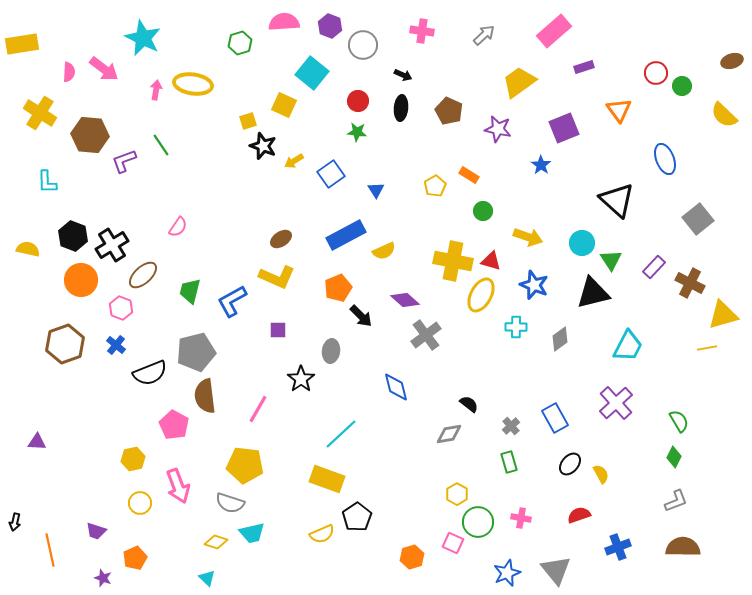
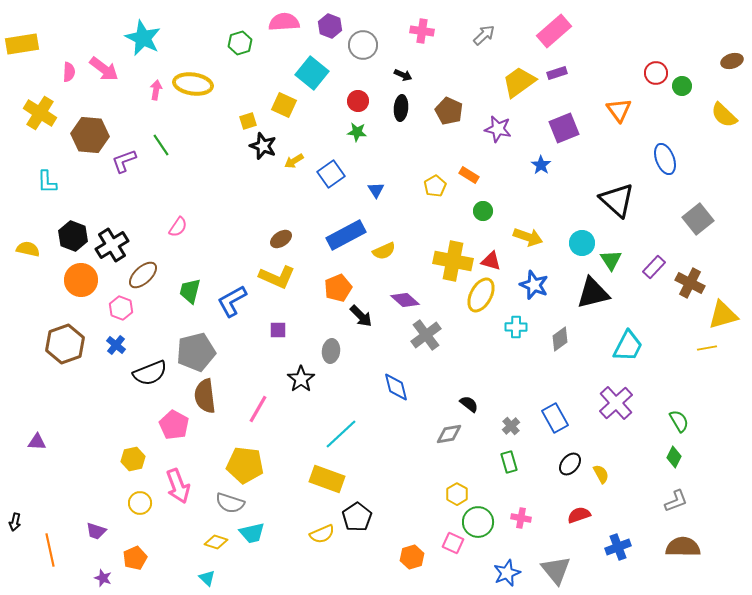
purple rectangle at (584, 67): moved 27 px left, 6 px down
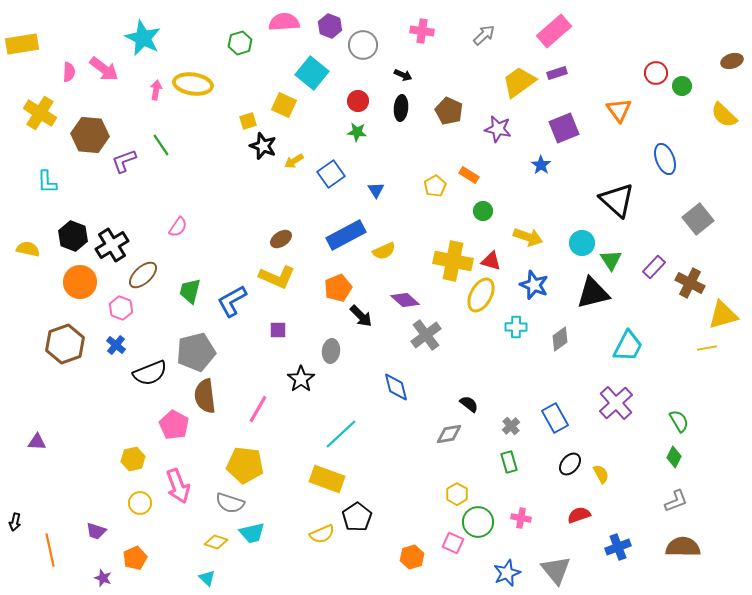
orange circle at (81, 280): moved 1 px left, 2 px down
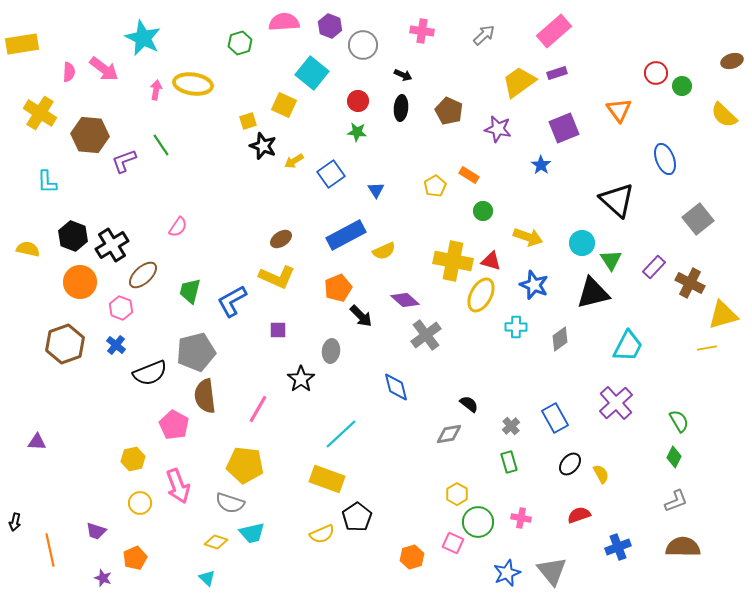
gray triangle at (556, 570): moved 4 px left, 1 px down
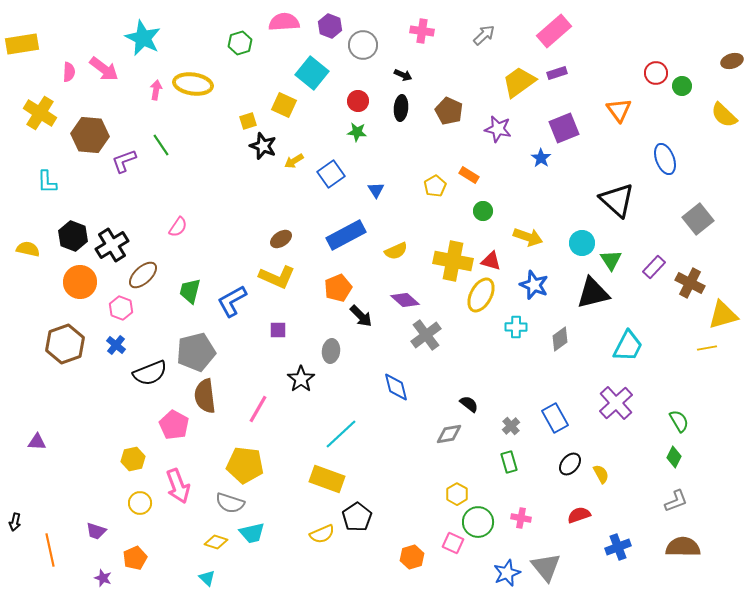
blue star at (541, 165): moved 7 px up
yellow semicircle at (384, 251): moved 12 px right
gray triangle at (552, 571): moved 6 px left, 4 px up
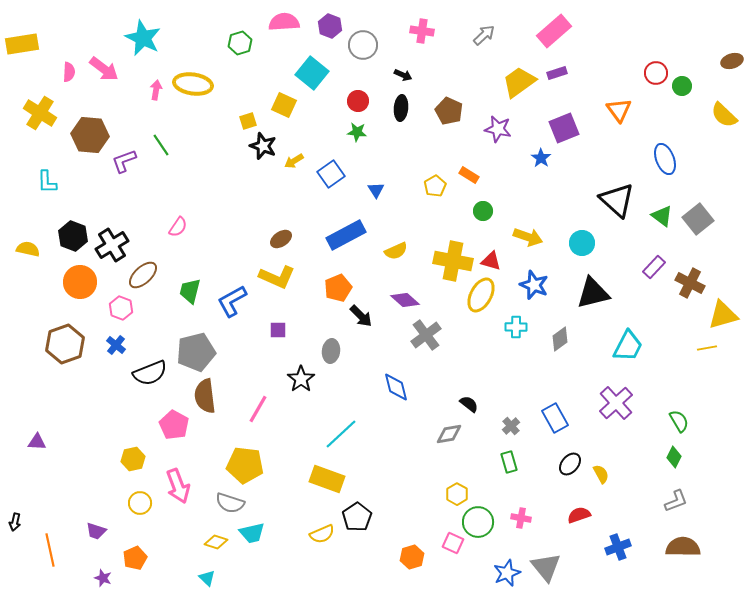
green triangle at (611, 260): moved 51 px right, 44 px up; rotated 20 degrees counterclockwise
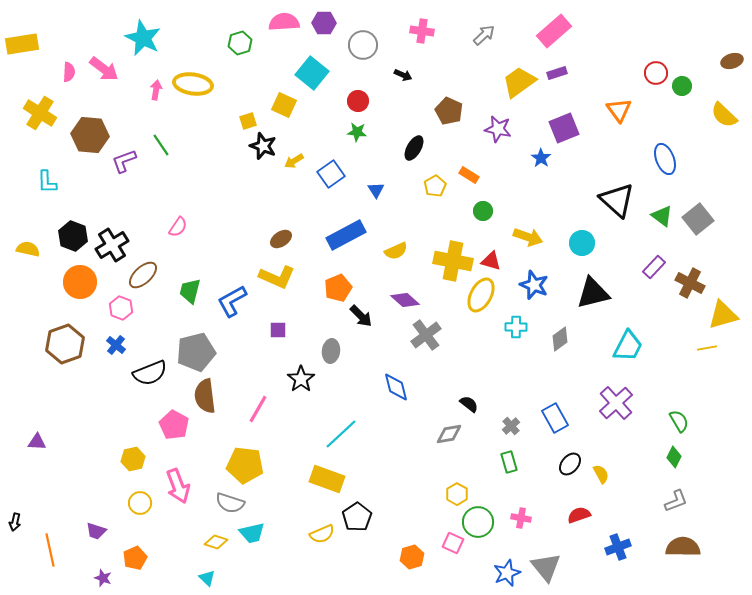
purple hexagon at (330, 26): moved 6 px left, 3 px up; rotated 20 degrees counterclockwise
black ellipse at (401, 108): moved 13 px right, 40 px down; rotated 25 degrees clockwise
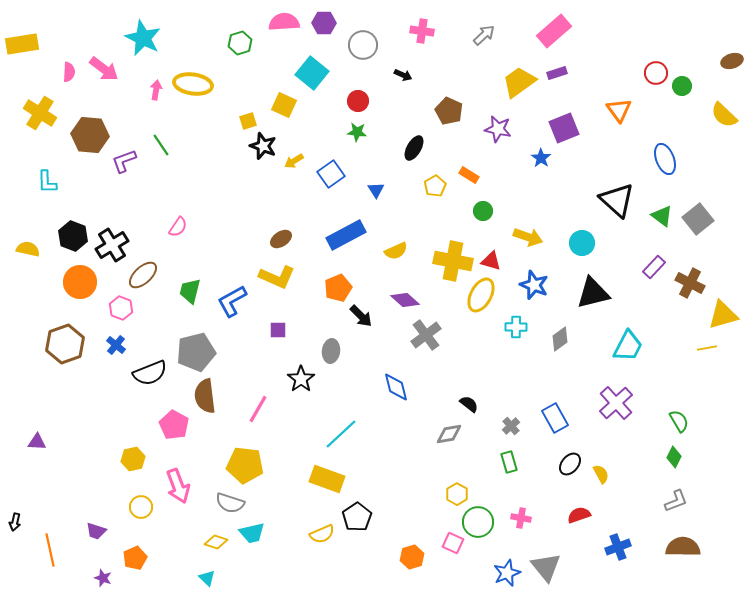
yellow circle at (140, 503): moved 1 px right, 4 px down
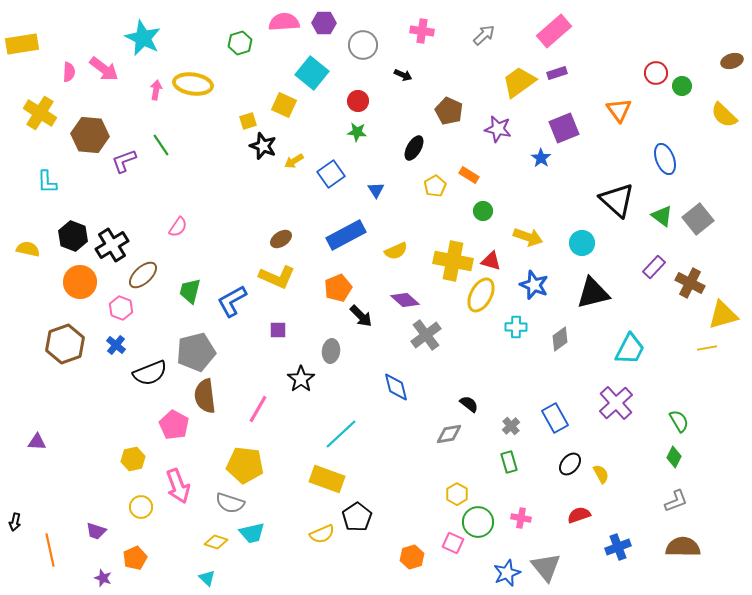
cyan trapezoid at (628, 346): moved 2 px right, 3 px down
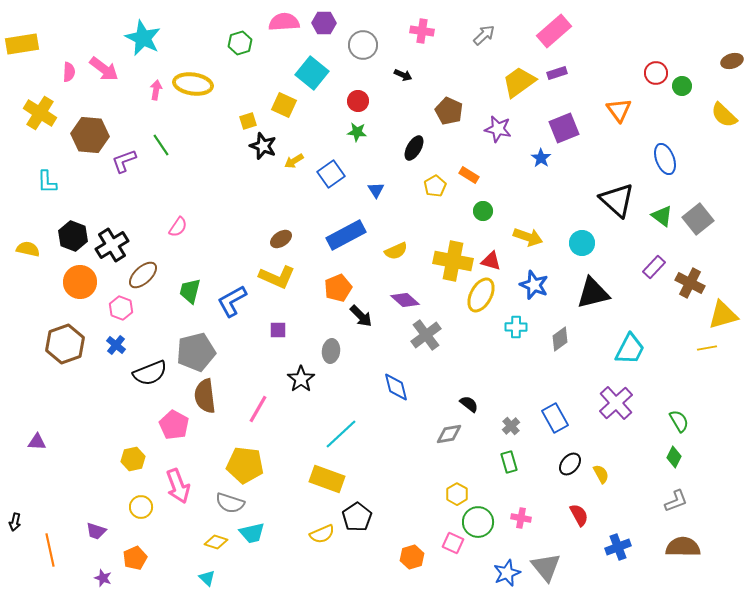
red semicircle at (579, 515): rotated 80 degrees clockwise
